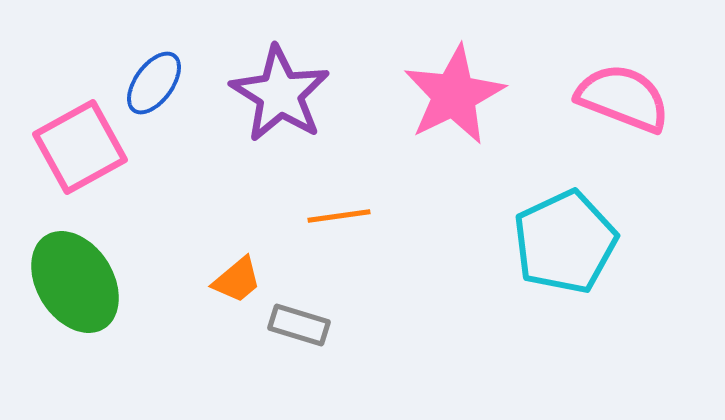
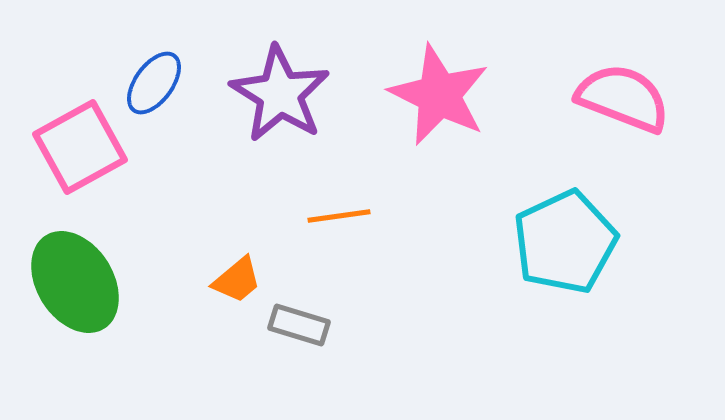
pink star: moved 15 px left; rotated 20 degrees counterclockwise
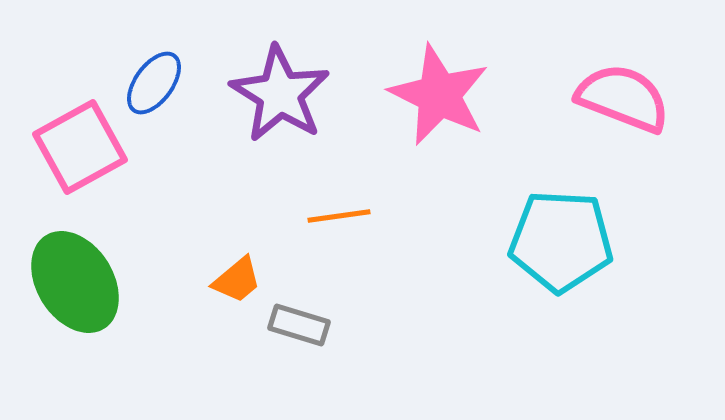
cyan pentagon: moved 4 px left, 1 px up; rotated 28 degrees clockwise
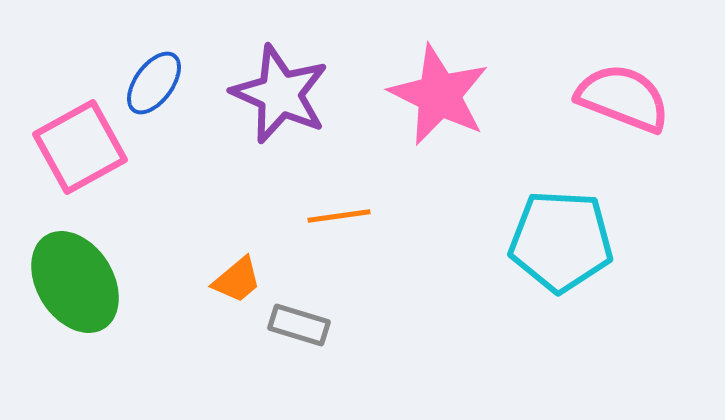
purple star: rotated 8 degrees counterclockwise
